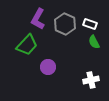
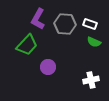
gray hexagon: rotated 20 degrees counterclockwise
green semicircle: rotated 40 degrees counterclockwise
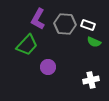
white rectangle: moved 2 px left, 1 px down
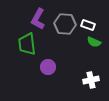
green trapezoid: moved 1 px up; rotated 130 degrees clockwise
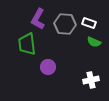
white rectangle: moved 1 px right, 2 px up
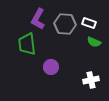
purple circle: moved 3 px right
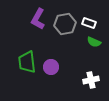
gray hexagon: rotated 15 degrees counterclockwise
green trapezoid: moved 18 px down
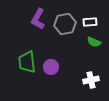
white rectangle: moved 1 px right, 1 px up; rotated 24 degrees counterclockwise
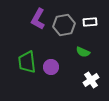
gray hexagon: moved 1 px left, 1 px down
green semicircle: moved 11 px left, 10 px down
white cross: rotated 21 degrees counterclockwise
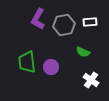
white cross: rotated 21 degrees counterclockwise
